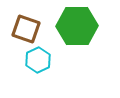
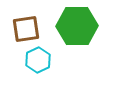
brown square: rotated 28 degrees counterclockwise
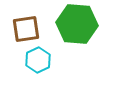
green hexagon: moved 2 px up; rotated 6 degrees clockwise
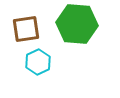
cyan hexagon: moved 2 px down
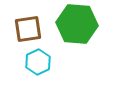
brown square: moved 2 px right
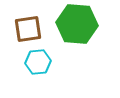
cyan hexagon: rotated 20 degrees clockwise
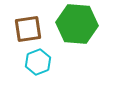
cyan hexagon: rotated 15 degrees counterclockwise
